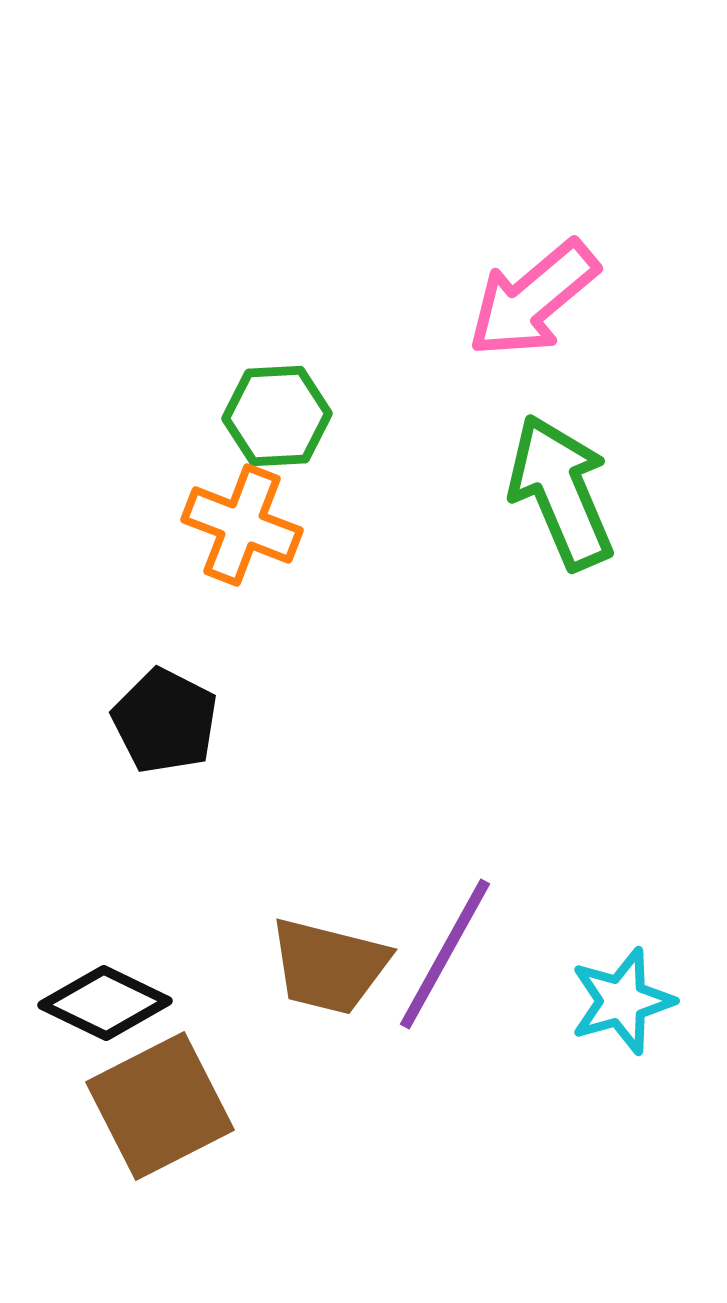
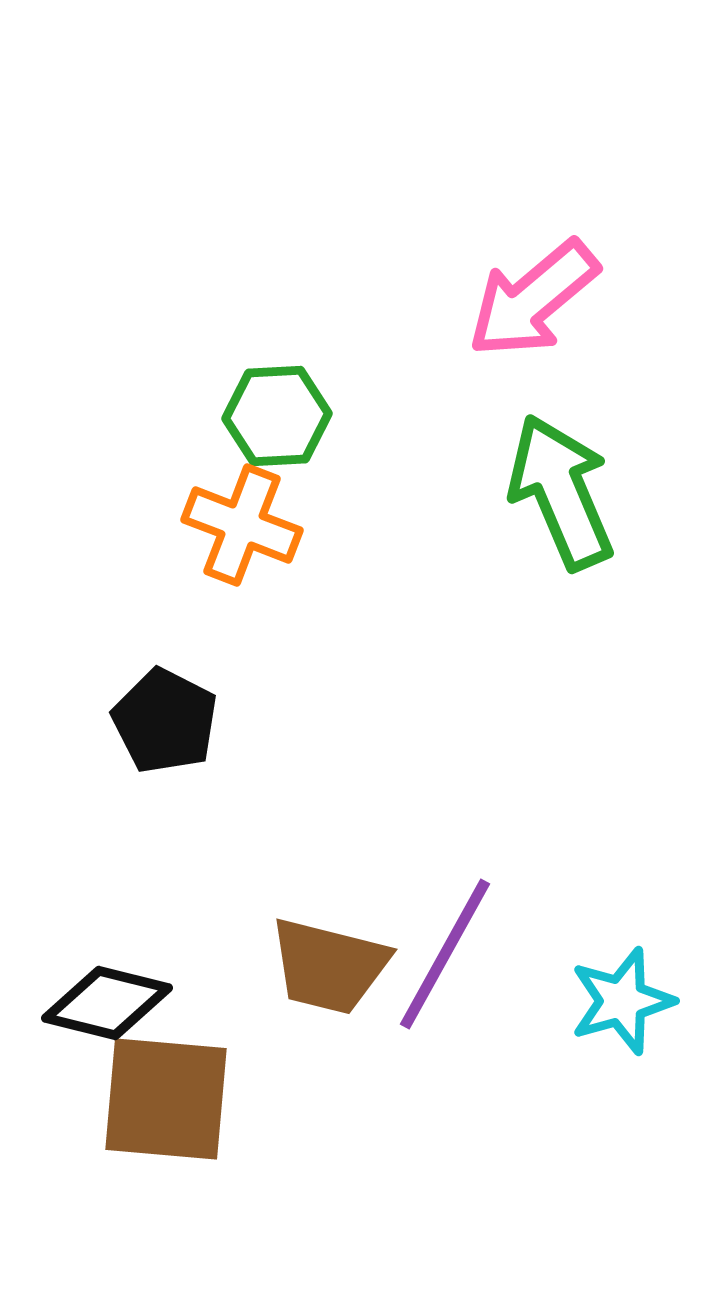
black diamond: moved 2 px right; rotated 12 degrees counterclockwise
brown square: moved 6 px right, 7 px up; rotated 32 degrees clockwise
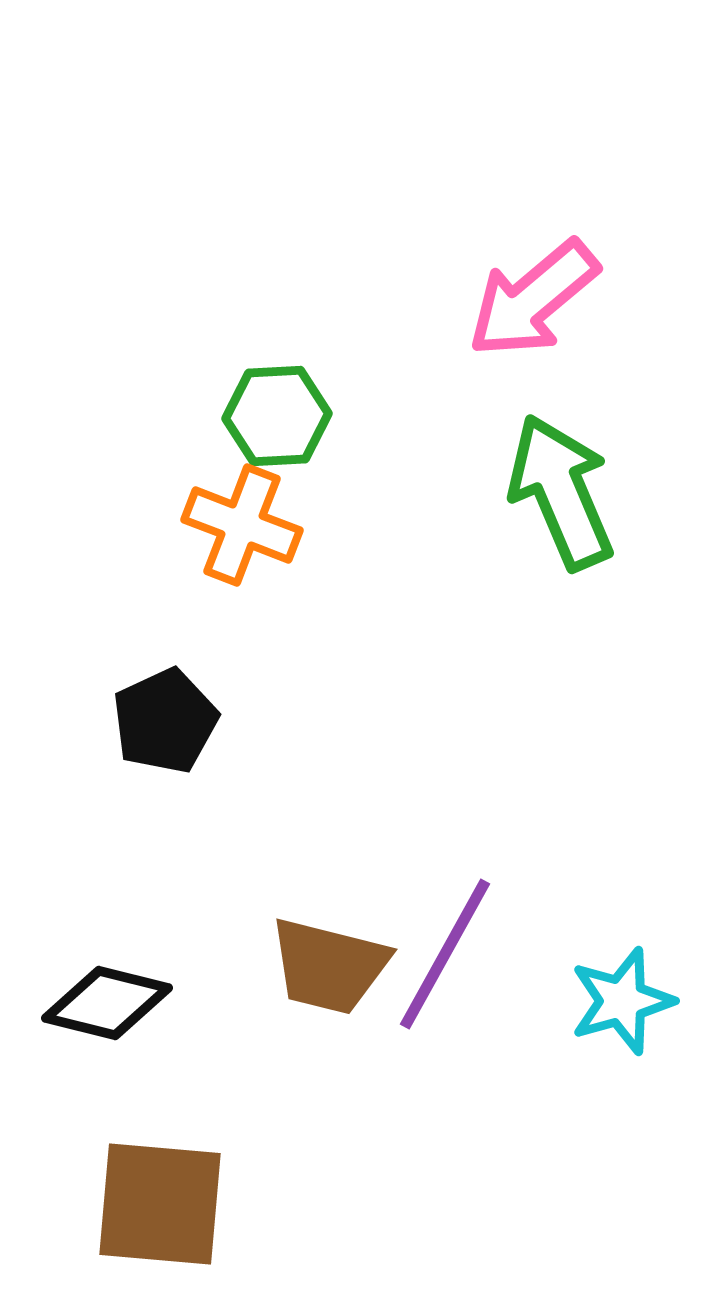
black pentagon: rotated 20 degrees clockwise
brown square: moved 6 px left, 105 px down
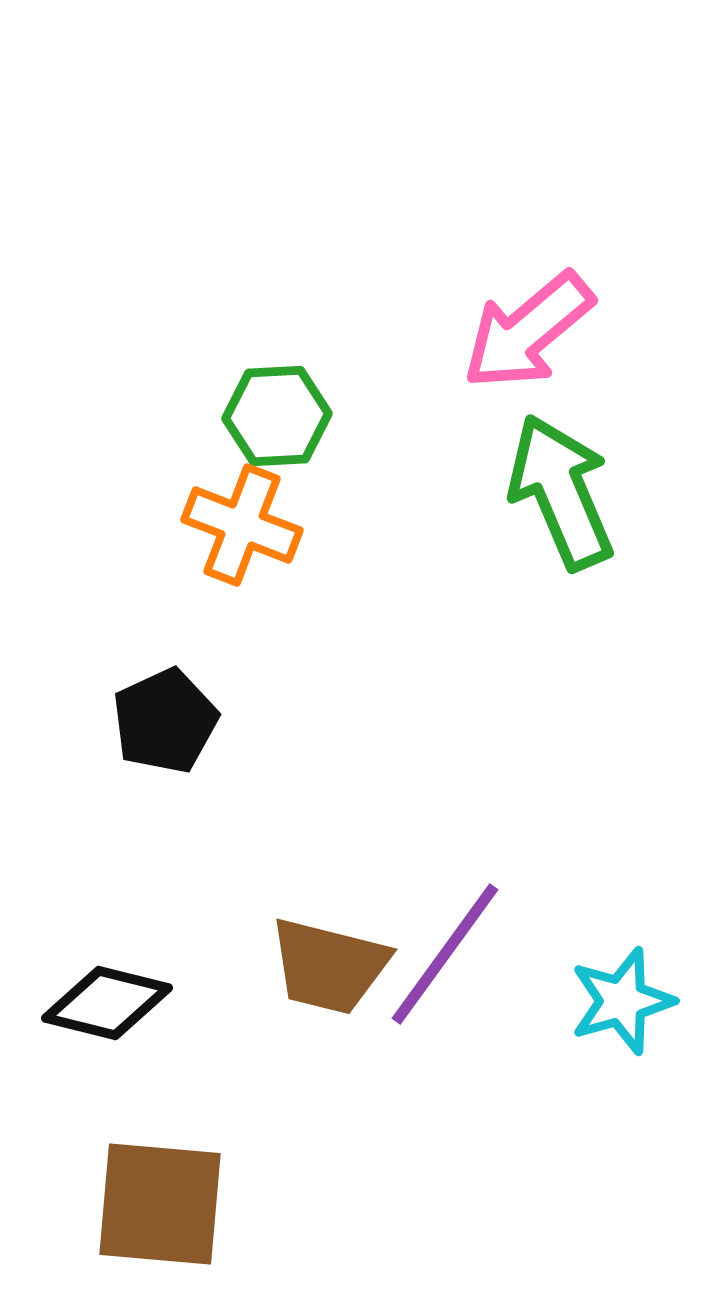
pink arrow: moved 5 px left, 32 px down
purple line: rotated 7 degrees clockwise
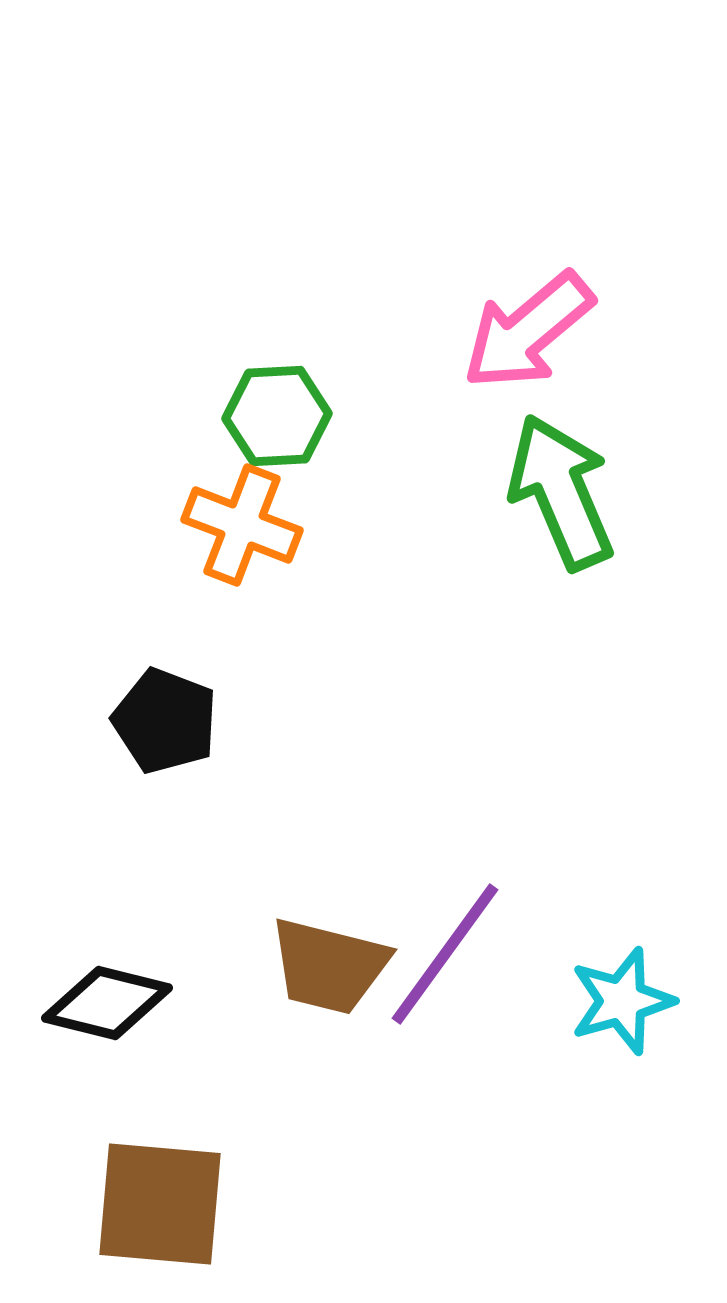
black pentagon: rotated 26 degrees counterclockwise
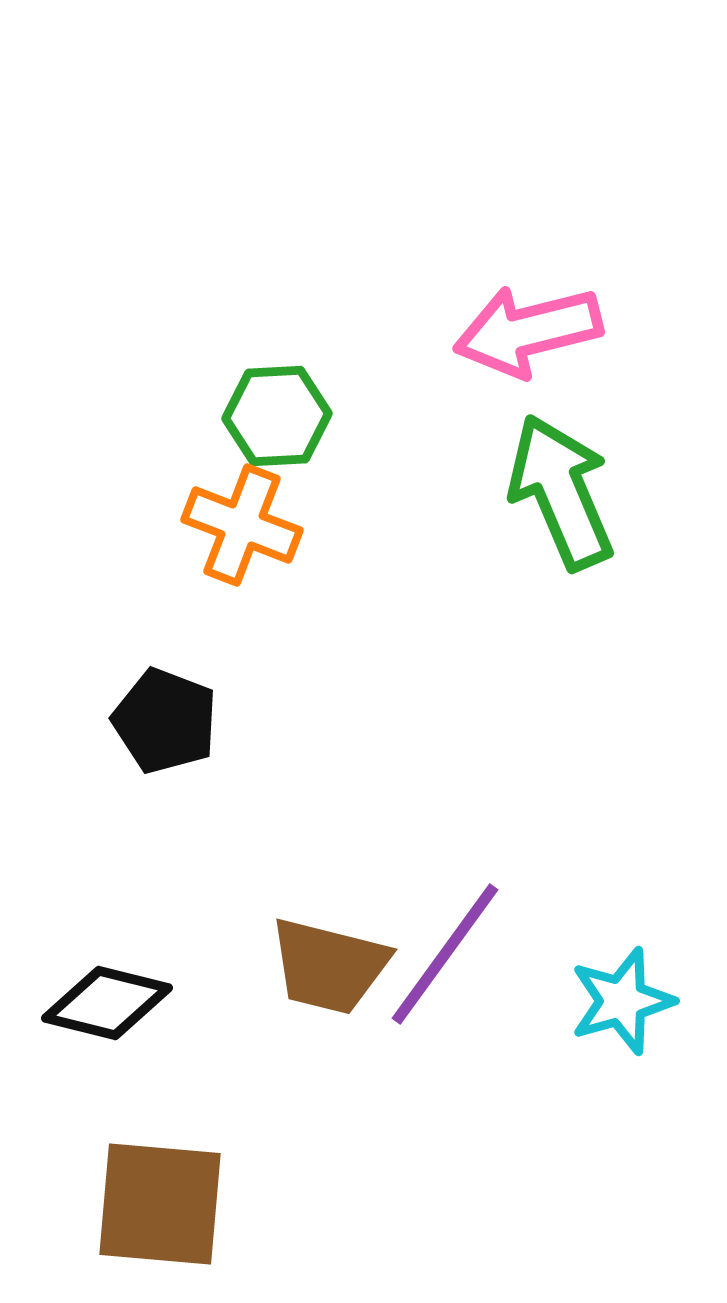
pink arrow: rotated 26 degrees clockwise
